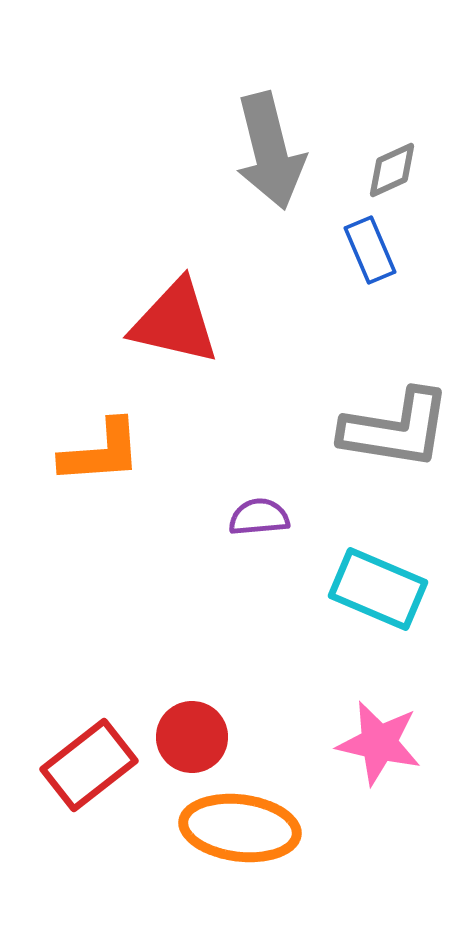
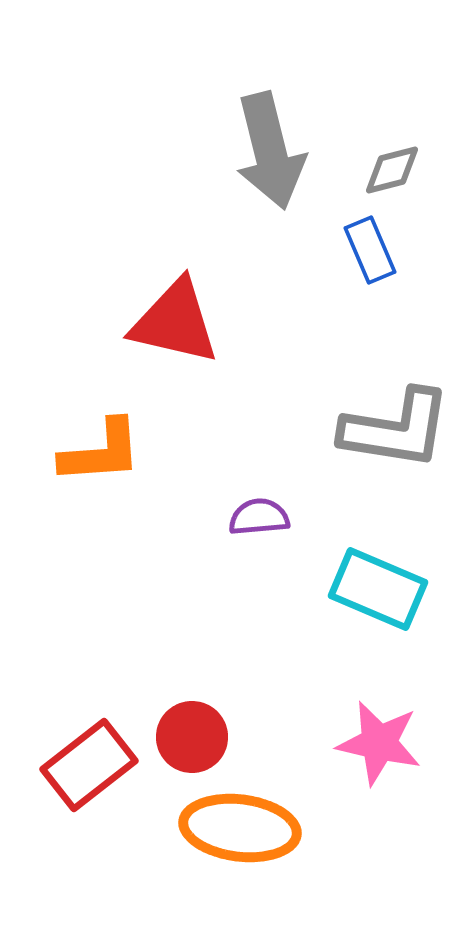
gray diamond: rotated 10 degrees clockwise
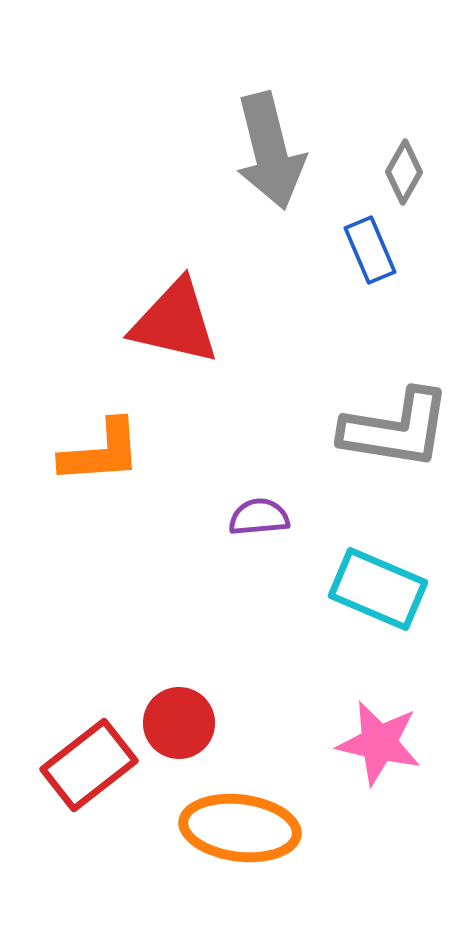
gray diamond: moved 12 px right, 2 px down; rotated 46 degrees counterclockwise
red circle: moved 13 px left, 14 px up
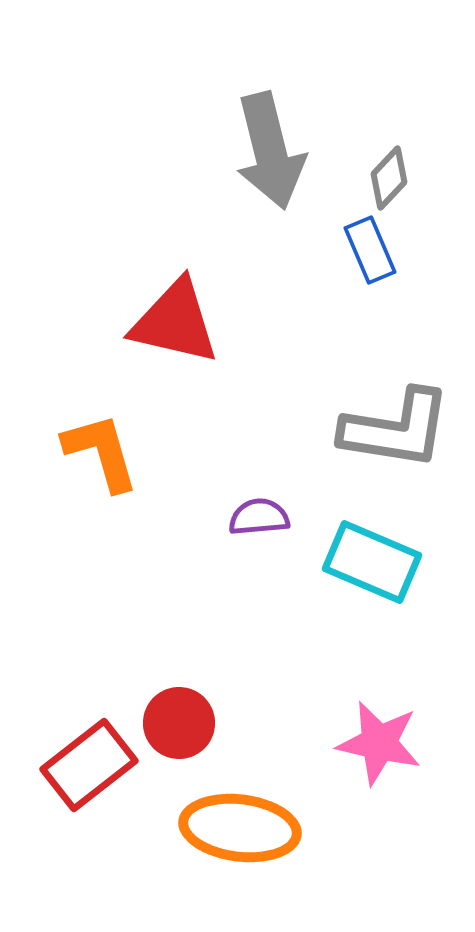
gray diamond: moved 15 px left, 6 px down; rotated 14 degrees clockwise
orange L-shape: rotated 102 degrees counterclockwise
cyan rectangle: moved 6 px left, 27 px up
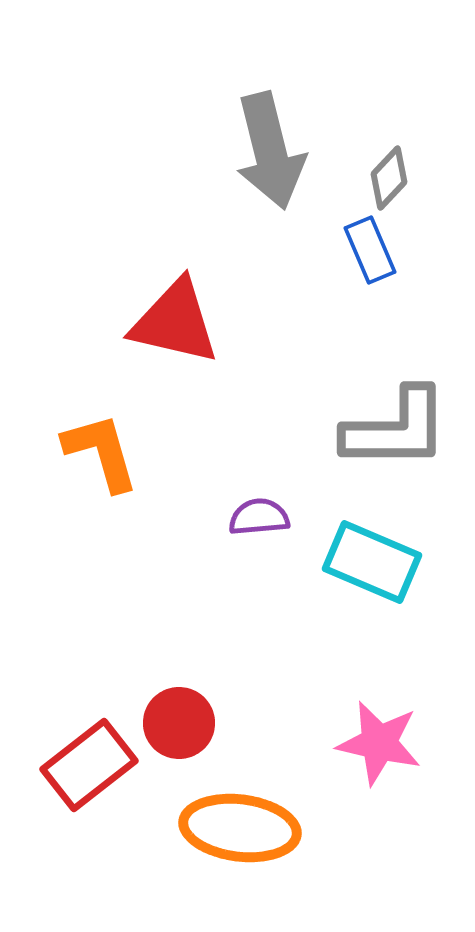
gray L-shape: rotated 9 degrees counterclockwise
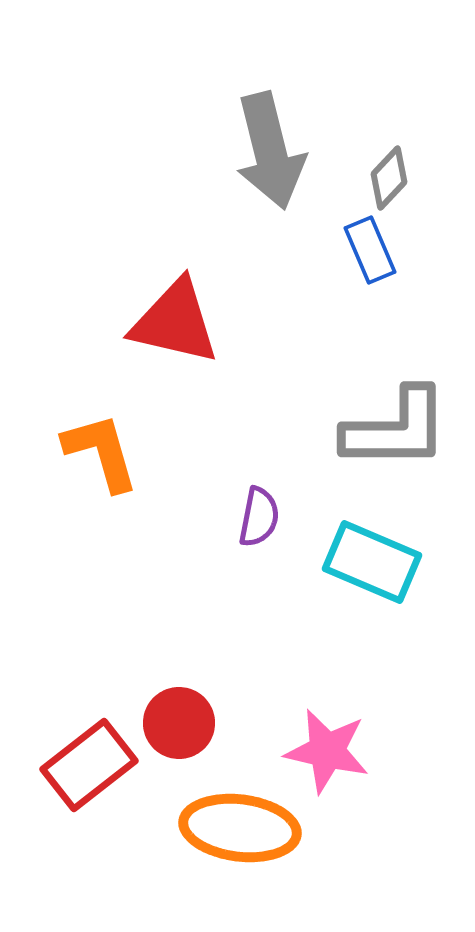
purple semicircle: rotated 106 degrees clockwise
pink star: moved 52 px left, 8 px down
